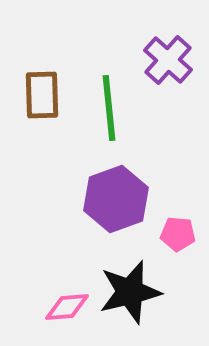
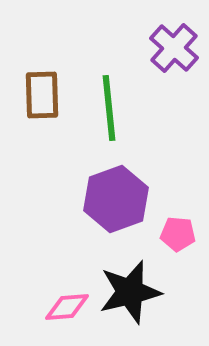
purple cross: moved 6 px right, 12 px up
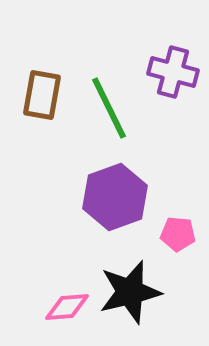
purple cross: moved 1 px left, 24 px down; rotated 27 degrees counterclockwise
brown rectangle: rotated 12 degrees clockwise
green line: rotated 20 degrees counterclockwise
purple hexagon: moved 1 px left, 2 px up
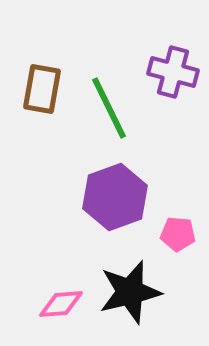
brown rectangle: moved 6 px up
pink diamond: moved 6 px left, 3 px up
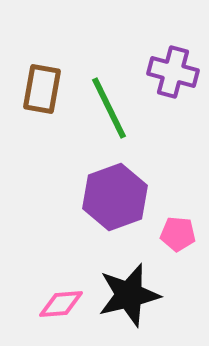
black star: moved 1 px left, 3 px down
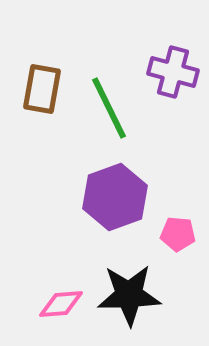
black star: rotated 12 degrees clockwise
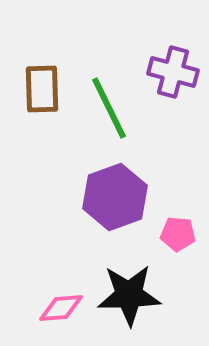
brown rectangle: rotated 12 degrees counterclockwise
pink diamond: moved 4 px down
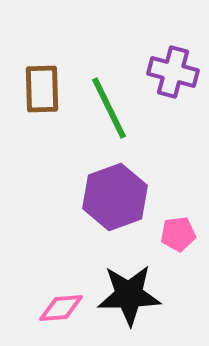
pink pentagon: rotated 12 degrees counterclockwise
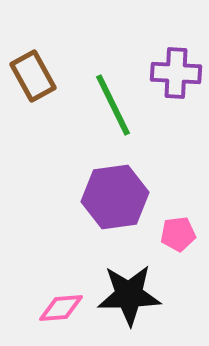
purple cross: moved 3 px right, 1 px down; rotated 12 degrees counterclockwise
brown rectangle: moved 9 px left, 13 px up; rotated 27 degrees counterclockwise
green line: moved 4 px right, 3 px up
purple hexagon: rotated 12 degrees clockwise
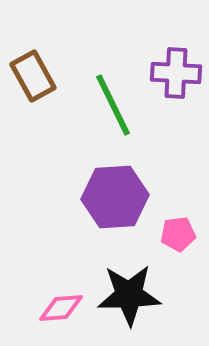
purple hexagon: rotated 4 degrees clockwise
